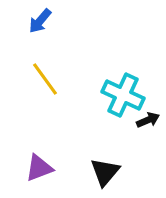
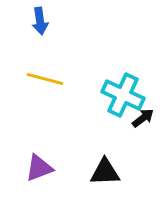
blue arrow: rotated 48 degrees counterclockwise
yellow line: rotated 39 degrees counterclockwise
black arrow: moved 5 px left, 2 px up; rotated 15 degrees counterclockwise
black triangle: rotated 48 degrees clockwise
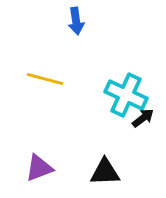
blue arrow: moved 36 px right
cyan cross: moved 3 px right
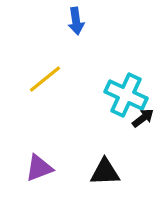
yellow line: rotated 54 degrees counterclockwise
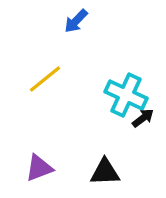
blue arrow: rotated 52 degrees clockwise
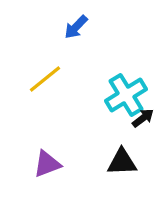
blue arrow: moved 6 px down
cyan cross: rotated 33 degrees clockwise
purple triangle: moved 8 px right, 4 px up
black triangle: moved 17 px right, 10 px up
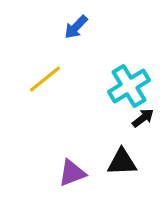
cyan cross: moved 3 px right, 9 px up
purple triangle: moved 25 px right, 9 px down
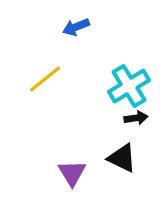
blue arrow: rotated 24 degrees clockwise
black arrow: moved 7 px left; rotated 30 degrees clockwise
black triangle: moved 4 px up; rotated 28 degrees clockwise
purple triangle: rotated 40 degrees counterclockwise
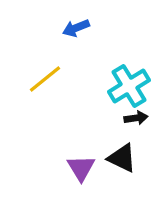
blue arrow: moved 1 px down
purple triangle: moved 9 px right, 5 px up
